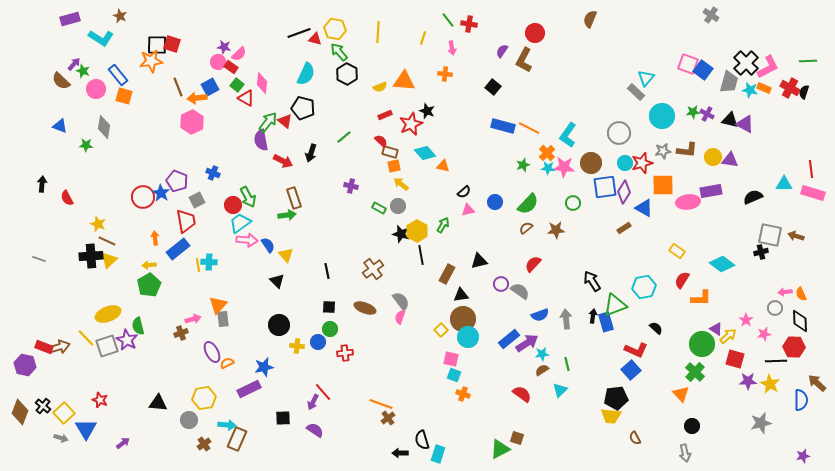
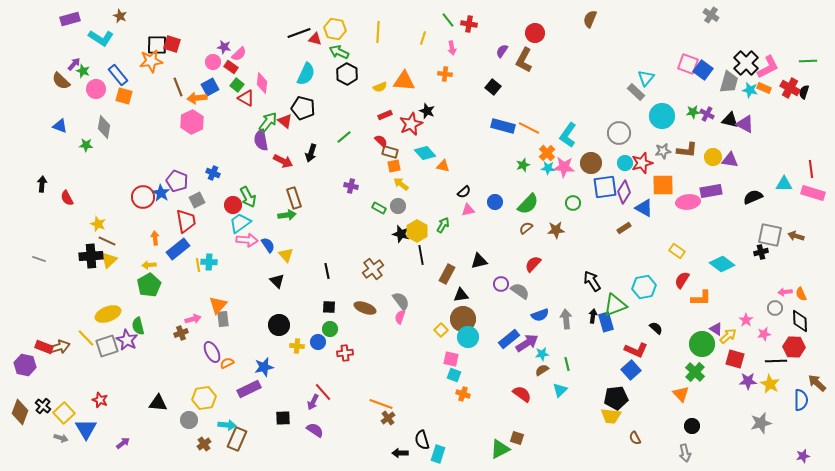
green arrow at (339, 52): rotated 24 degrees counterclockwise
pink circle at (218, 62): moved 5 px left
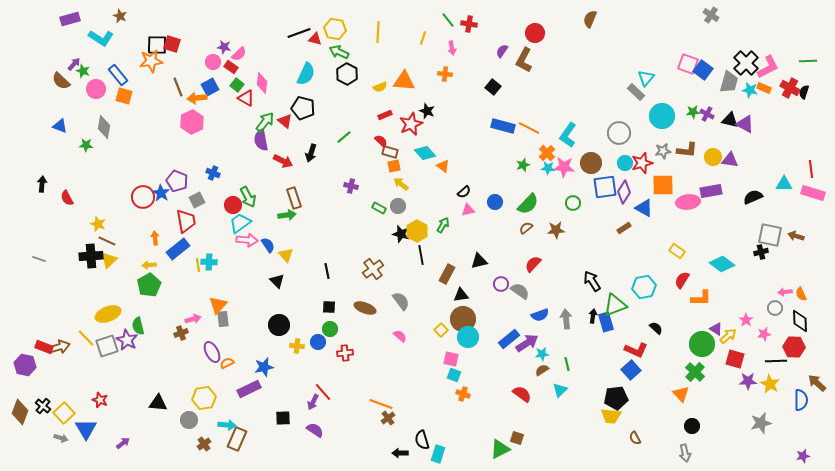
green arrow at (268, 122): moved 3 px left
orange triangle at (443, 166): rotated 24 degrees clockwise
pink semicircle at (400, 317): moved 19 px down; rotated 112 degrees clockwise
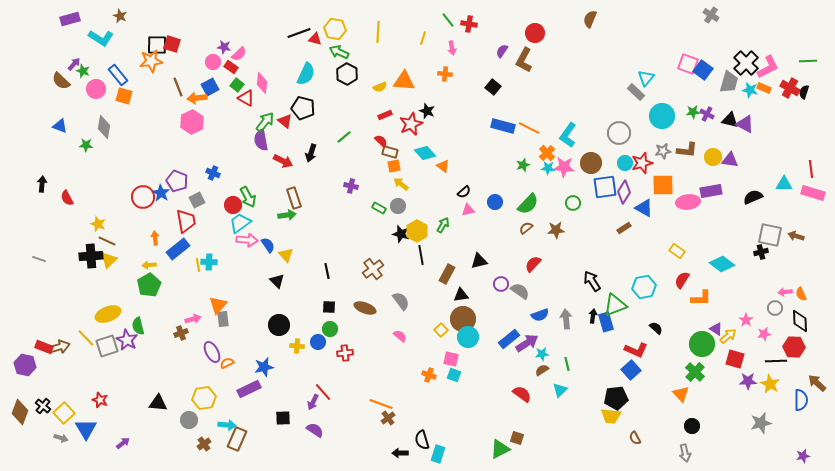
orange cross at (463, 394): moved 34 px left, 19 px up
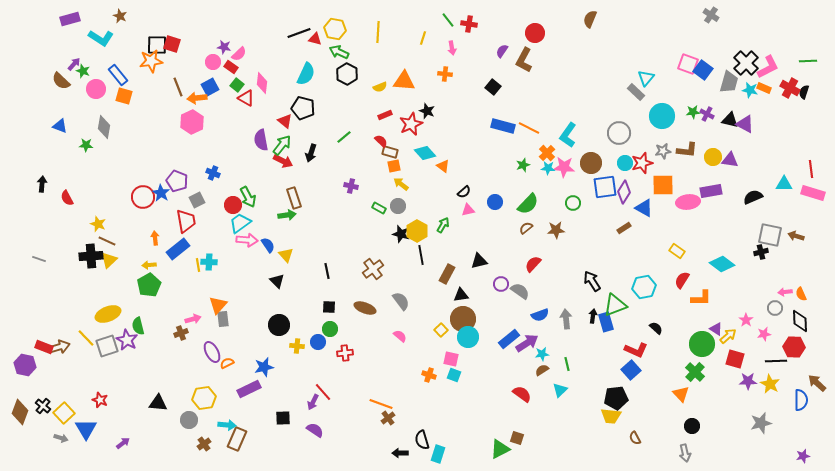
green arrow at (265, 122): moved 17 px right, 23 px down
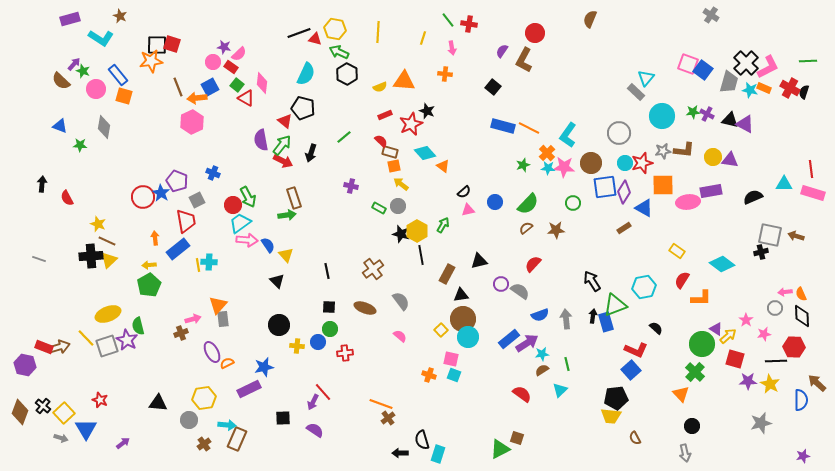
green star at (86, 145): moved 6 px left
brown L-shape at (687, 150): moved 3 px left
black diamond at (800, 321): moved 2 px right, 5 px up
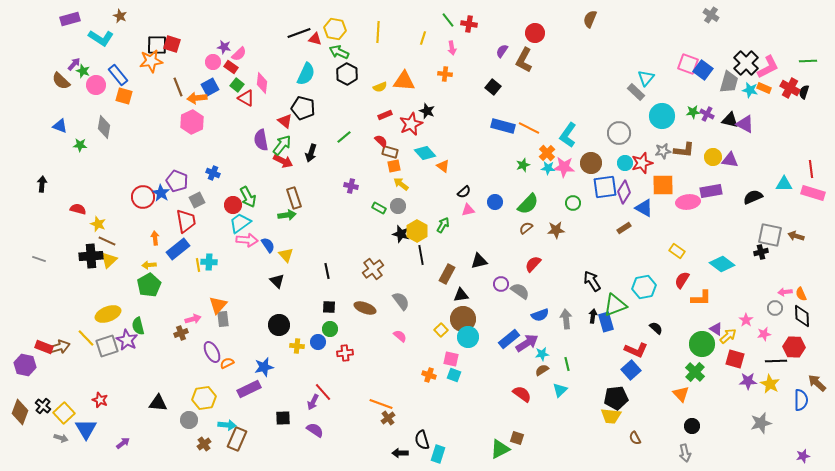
pink circle at (96, 89): moved 4 px up
red semicircle at (67, 198): moved 11 px right, 11 px down; rotated 133 degrees clockwise
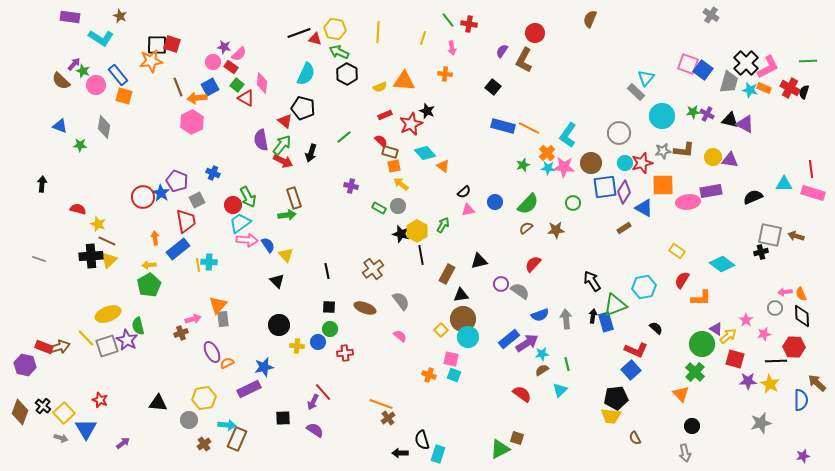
purple rectangle at (70, 19): moved 2 px up; rotated 24 degrees clockwise
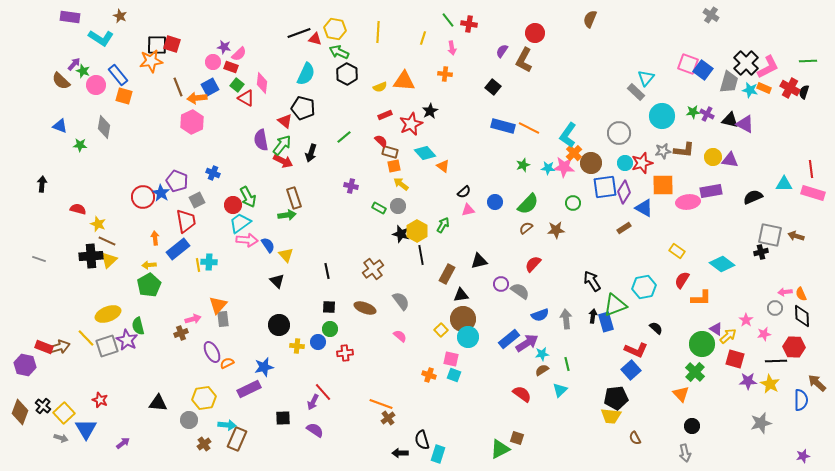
red rectangle at (231, 67): rotated 16 degrees counterclockwise
black star at (427, 111): moved 3 px right; rotated 21 degrees clockwise
orange cross at (547, 153): moved 27 px right
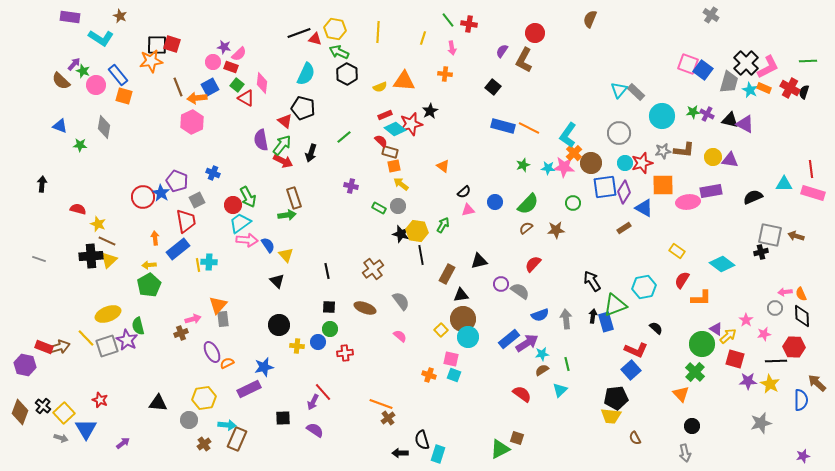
cyan triangle at (646, 78): moved 27 px left, 12 px down
cyan star at (750, 90): rotated 14 degrees clockwise
red star at (411, 124): rotated 10 degrees clockwise
cyan diamond at (425, 153): moved 30 px left, 24 px up; rotated 10 degrees counterclockwise
yellow hexagon at (417, 231): rotated 20 degrees counterclockwise
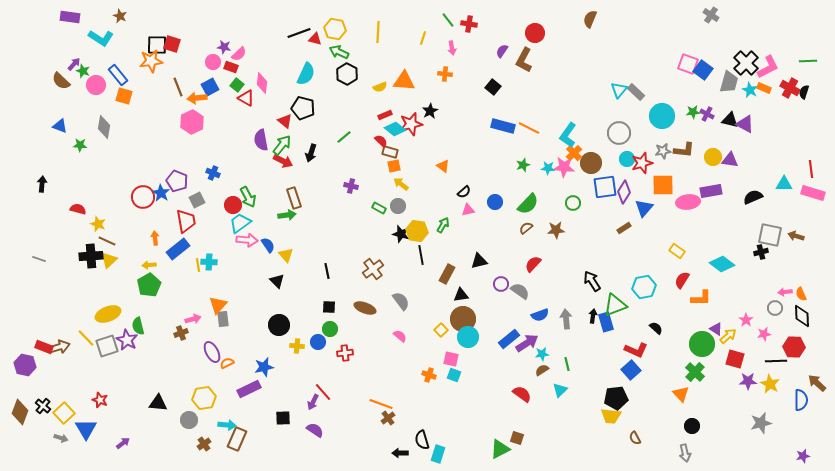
cyan circle at (625, 163): moved 2 px right, 4 px up
blue triangle at (644, 208): rotated 42 degrees clockwise
